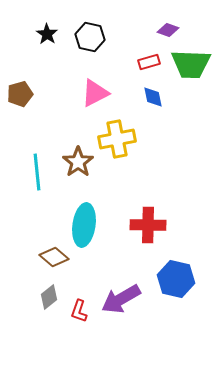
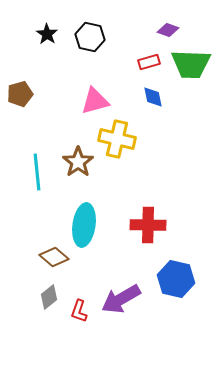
pink triangle: moved 8 px down; rotated 12 degrees clockwise
yellow cross: rotated 24 degrees clockwise
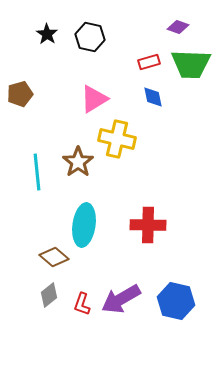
purple diamond: moved 10 px right, 3 px up
pink triangle: moved 1 px left, 2 px up; rotated 16 degrees counterclockwise
blue hexagon: moved 22 px down
gray diamond: moved 2 px up
red L-shape: moved 3 px right, 7 px up
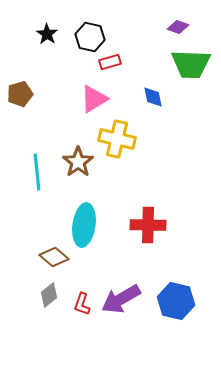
red rectangle: moved 39 px left
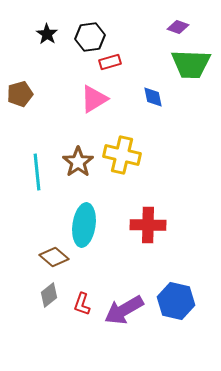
black hexagon: rotated 20 degrees counterclockwise
yellow cross: moved 5 px right, 16 px down
purple arrow: moved 3 px right, 11 px down
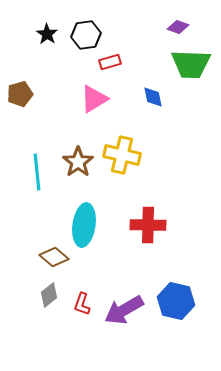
black hexagon: moved 4 px left, 2 px up
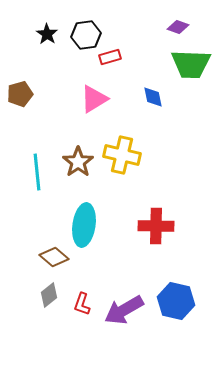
red rectangle: moved 5 px up
red cross: moved 8 px right, 1 px down
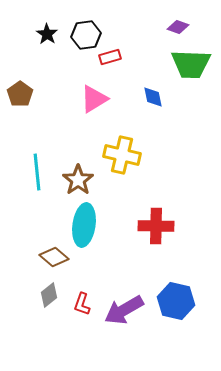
brown pentagon: rotated 20 degrees counterclockwise
brown star: moved 18 px down
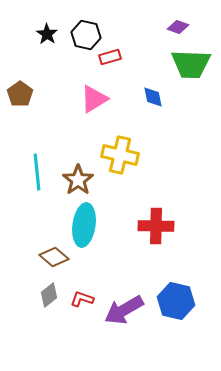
black hexagon: rotated 20 degrees clockwise
yellow cross: moved 2 px left
red L-shape: moved 5 px up; rotated 90 degrees clockwise
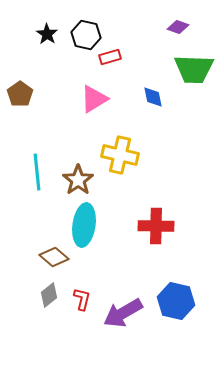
green trapezoid: moved 3 px right, 5 px down
red L-shape: rotated 85 degrees clockwise
purple arrow: moved 1 px left, 3 px down
